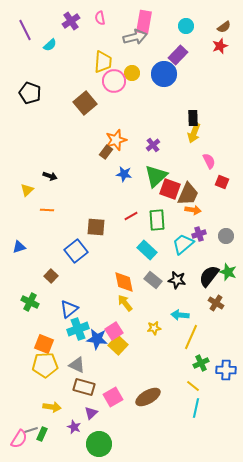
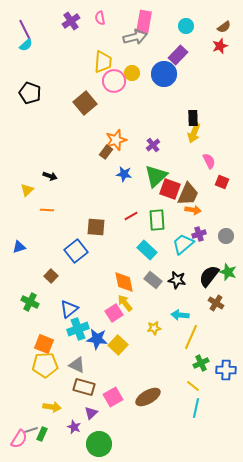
cyan semicircle at (50, 45): moved 24 px left
pink square at (114, 331): moved 18 px up
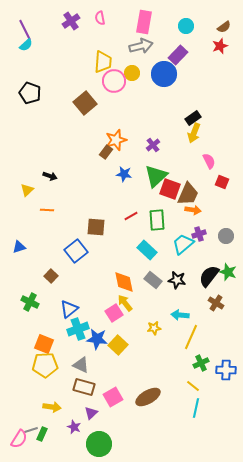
gray arrow at (135, 37): moved 6 px right, 9 px down
black rectangle at (193, 118): rotated 56 degrees clockwise
gray triangle at (77, 365): moved 4 px right
